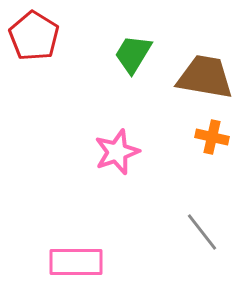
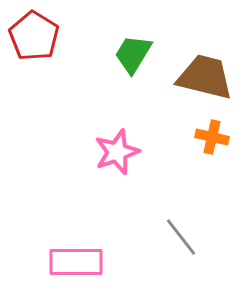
brown trapezoid: rotated 4 degrees clockwise
gray line: moved 21 px left, 5 px down
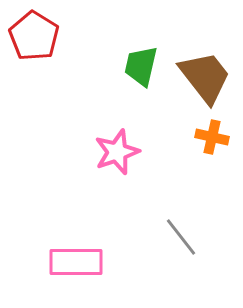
green trapezoid: moved 8 px right, 12 px down; rotated 18 degrees counterclockwise
brown trapezoid: rotated 38 degrees clockwise
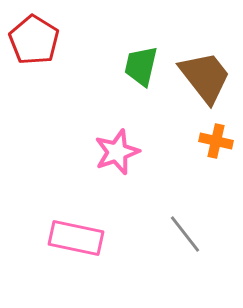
red pentagon: moved 4 px down
orange cross: moved 4 px right, 4 px down
gray line: moved 4 px right, 3 px up
pink rectangle: moved 24 px up; rotated 12 degrees clockwise
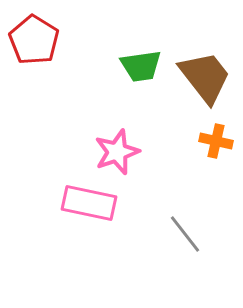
green trapezoid: rotated 111 degrees counterclockwise
pink rectangle: moved 13 px right, 35 px up
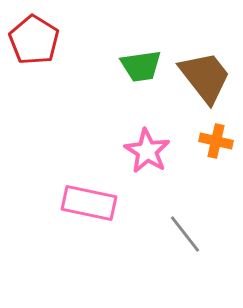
pink star: moved 30 px right, 1 px up; rotated 21 degrees counterclockwise
